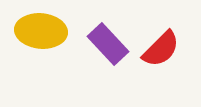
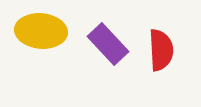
red semicircle: moved 1 px down; rotated 48 degrees counterclockwise
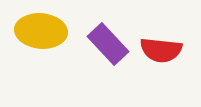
red semicircle: rotated 99 degrees clockwise
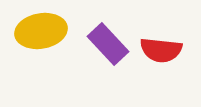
yellow ellipse: rotated 15 degrees counterclockwise
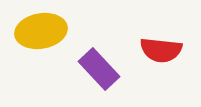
purple rectangle: moved 9 px left, 25 px down
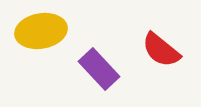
red semicircle: rotated 33 degrees clockwise
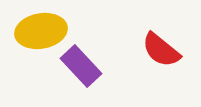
purple rectangle: moved 18 px left, 3 px up
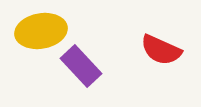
red semicircle: rotated 15 degrees counterclockwise
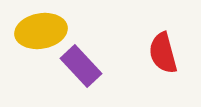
red semicircle: moved 2 px right, 3 px down; rotated 51 degrees clockwise
